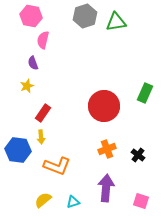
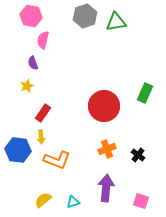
orange L-shape: moved 6 px up
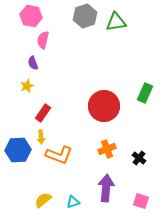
blue hexagon: rotated 10 degrees counterclockwise
black cross: moved 1 px right, 3 px down
orange L-shape: moved 2 px right, 5 px up
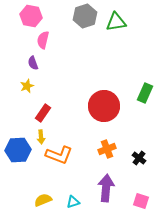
yellow semicircle: rotated 18 degrees clockwise
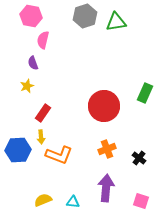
cyan triangle: rotated 24 degrees clockwise
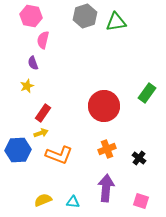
green rectangle: moved 2 px right; rotated 12 degrees clockwise
yellow arrow: moved 4 px up; rotated 104 degrees counterclockwise
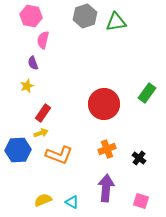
red circle: moved 2 px up
cyan triangle: moved 1 px left; rotated 24 degrees clockwise
